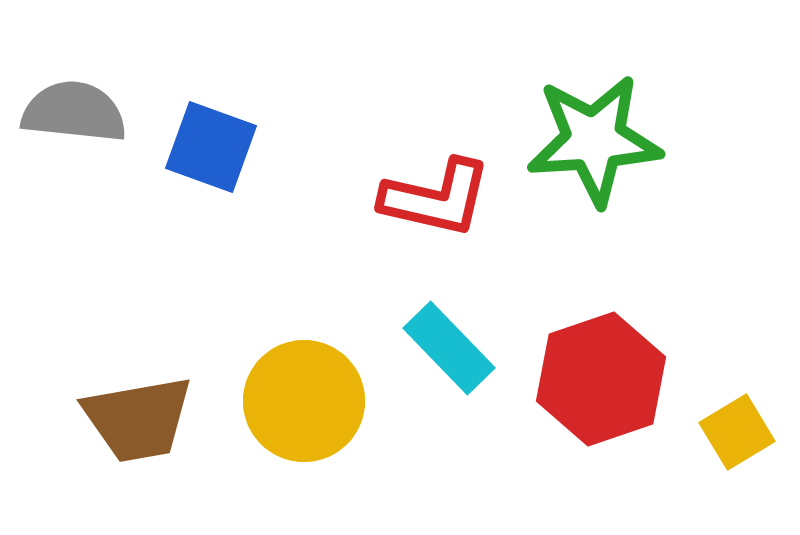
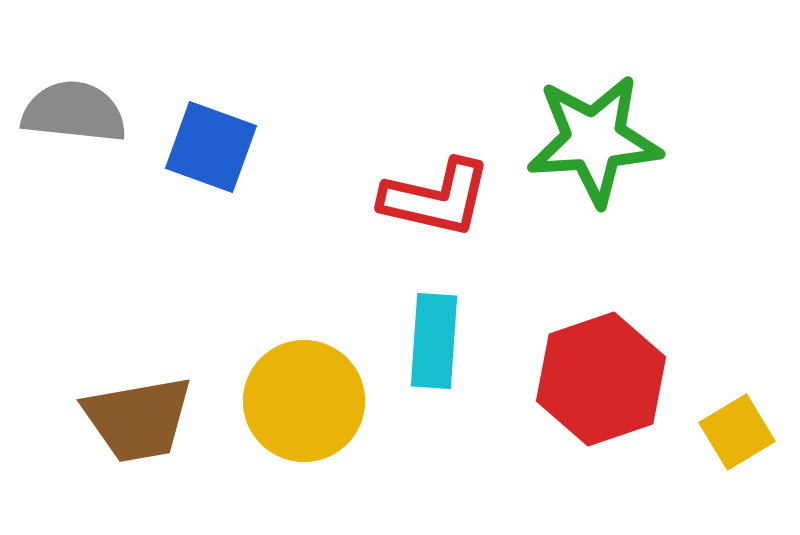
cyan rectangle: moved 15 px left, 7 px up; rotated 48 degrees clockwise
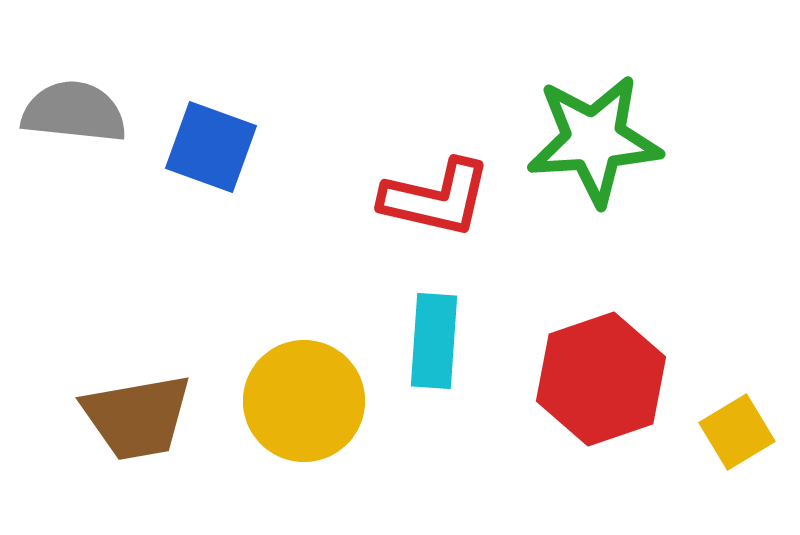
brown trapezoid: moved 1 px left, 2 px up
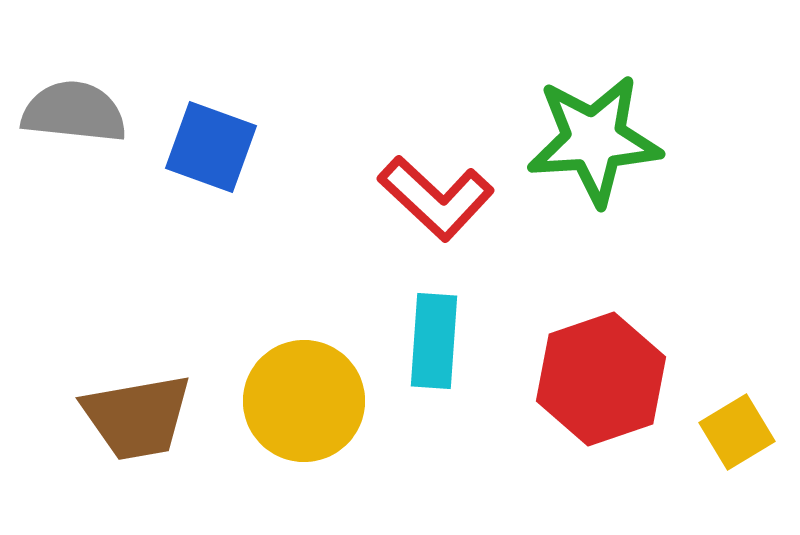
red L-shape: rotated 30 degrees clockwise
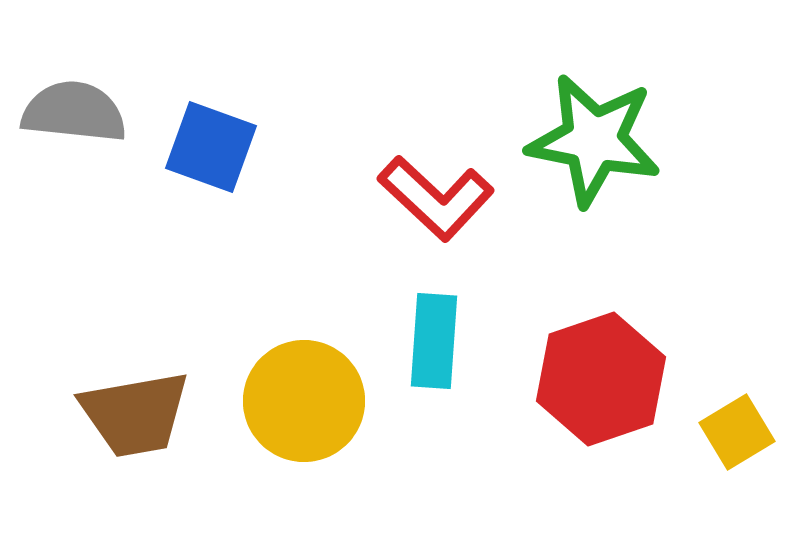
green star: rotated 15 degrees clockwise
brown trapezoid: moved 2 px left, 3 px up
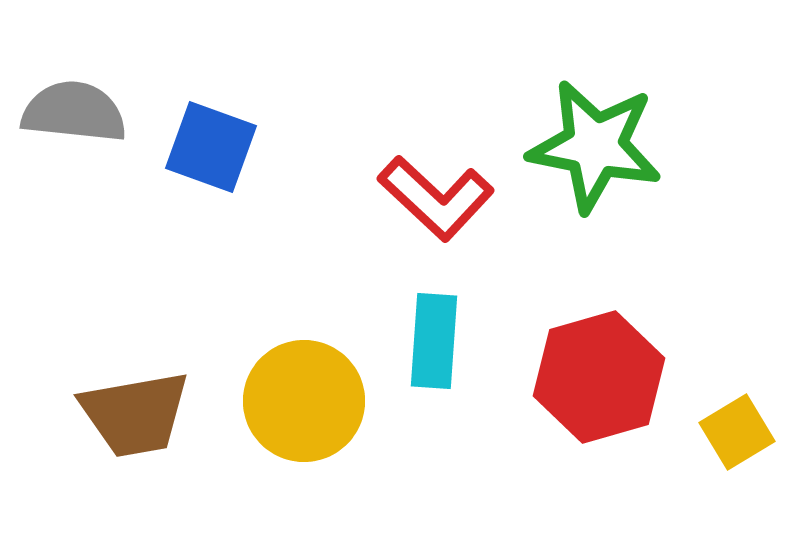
green star: moved 1 px right, 6 px down
red hexagon: moved 2 px left, 2 px up; rotated 3 degrees clockwise
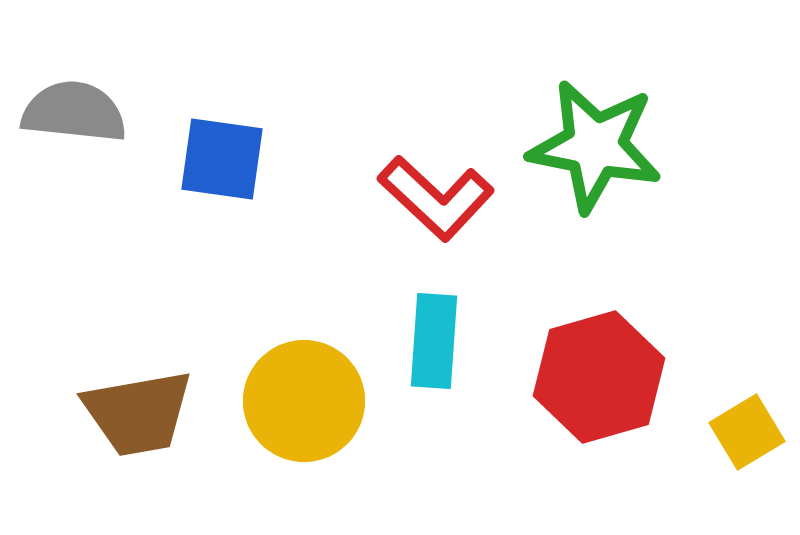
blue square: moved 11 px right, 12 px down; rotated 12 degrees counterclockwise
brown trapezoid: moved 3 px right, 1 px up
yellow square: moved 10 px right
